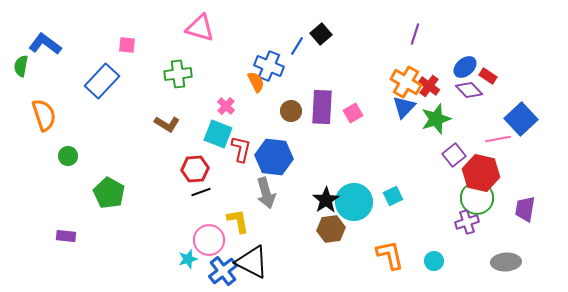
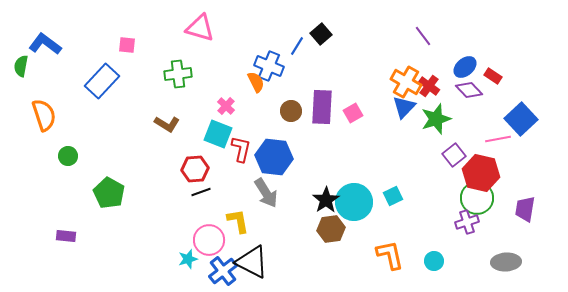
purple line at (415, 34): moved 8 px right, 2 px down; rotated 55 degrees counterclockwise
red rectangle at (488, 76): moved 5 px right
gray arrow at (266, 193): rotated 16 degrees counterclockwise
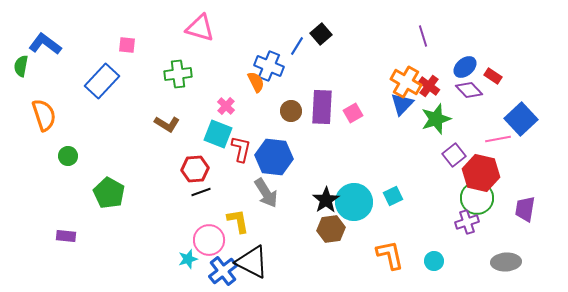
purple line at (423, 36): rotated 20 degrees clockwise
blue triangle at (404, 107): moved 2 px left, 3 px up
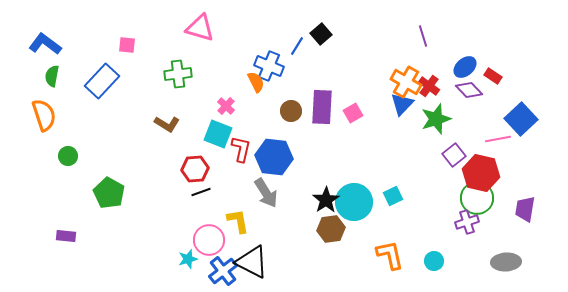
green semicircle at (21, 66): moved 31 px right, 10 px down
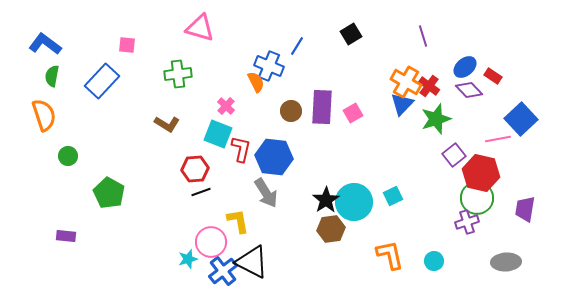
black square at (321, 34): moved 30 px right; rotated 10 degrees clockwise
pink circle at (209, 240): moved 2 px right, 2 px down
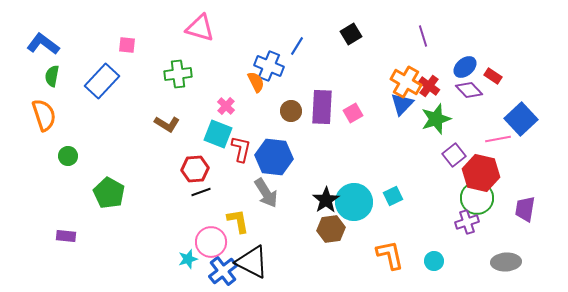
blue L-shape at (45, 44): moved 2 px left
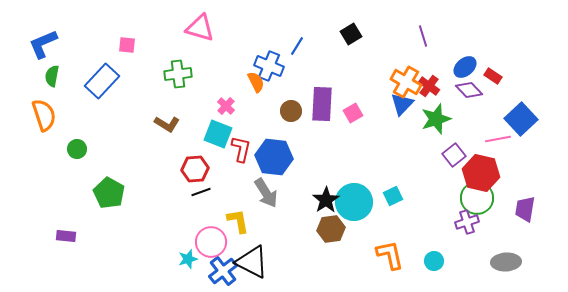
blue L-shape at (43, 44): rotated 60 degrees counterclockwise
purple rectangle at (322, 107): moved 3 px up
green circle at (68, 156): moved 9 px right, 7 px up
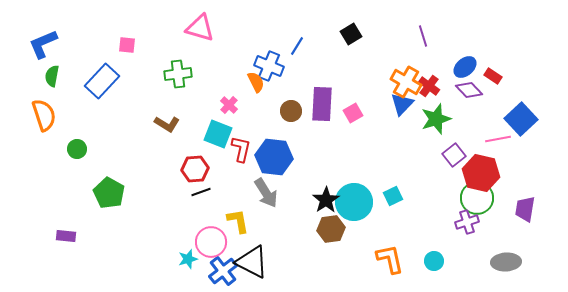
pink cross at (226, 106): moved 3 px right, 1 px up
orange L-shape at (390, 255): moved 4 px down
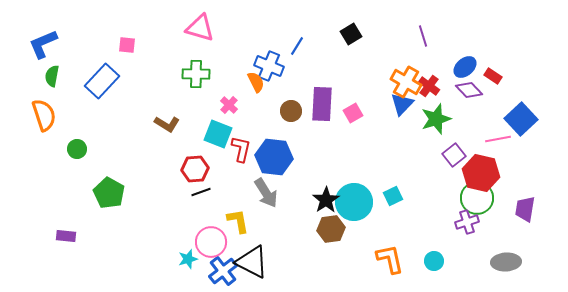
green cross at (178, 74): moved 18 px right; rotated 8 degrees clockwise
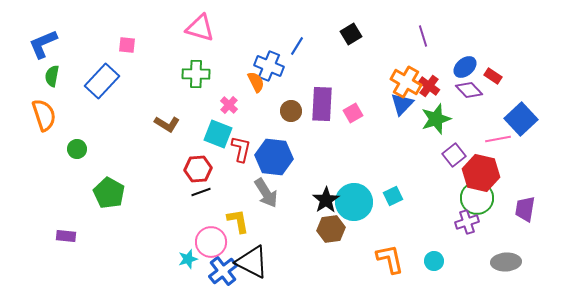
red hexagon at (195, 169): moved 3 px right
